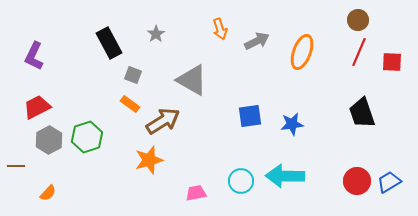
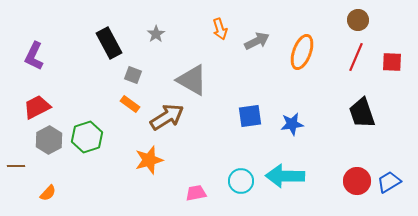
red line: moved 3 px left, 5 px down
brown arrow: moved 4 px right, 4 px up
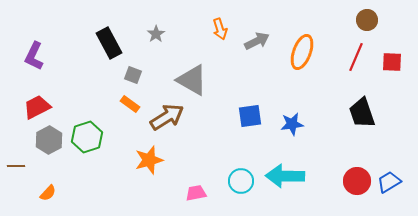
brown circle: moved 9 px right
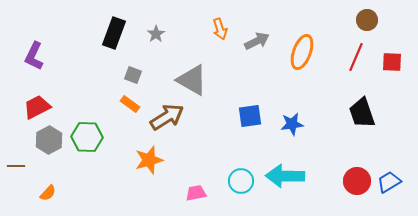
black rectangle: moved 5 px right, 10 px up; rotated 48 degrees clockwise
green hexagon: rotated 20 degrees clockwise
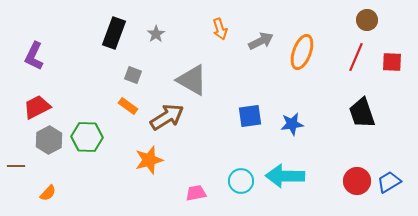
gray arrow: moved 4 px right
orange rectangle: moved 2 px left, 2 px down
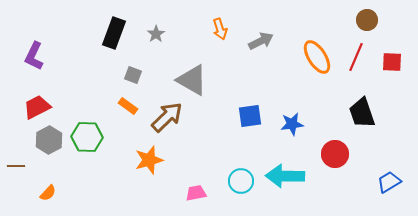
orange ellipse: moved 15 px right, 5 px down; rotated 52 degrees counterclockwise
brown arrow: rotated 12 degrees counterclockwise
red circle: moved 22 px left, 27 px up
